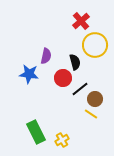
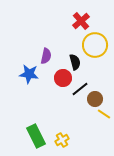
yellow line: moved 13 px right
green rectangle: moved 4 px down
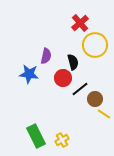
red cross: moved 1 px left, 2 px down
black semicircle: moved 2 px left
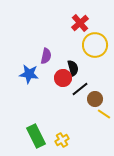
black semicircle: moved 6 px down
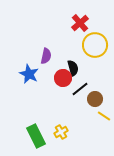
blue star: rotated 18 degrees clockwise
yellow line: moved 2 px down
yellow cross: moved 1 px left, 8 px up
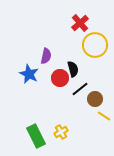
black semicircle: moved 1 px down
red circle: moved 3 px left
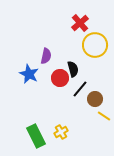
black line: rotated 12 degrees counterclockwise
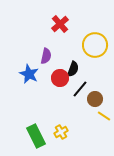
red cross: moved 20 px left, 1 px down
black semicircle: rotated 35 degrees clockwise
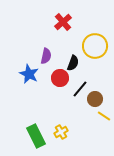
red cross: moved 3 px right, 2 px up
yellow circle: moved 1 px down
black semicircle: moved 6 px up
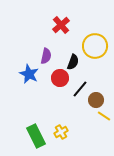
red cross: moved 2 px left, 3 px down
black semicircle: moved 1 px up
brown circle: moved 1 px right, 1 px down
